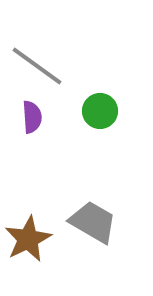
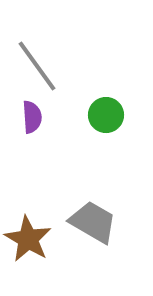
gray line: rotated 18 degrees clockwise
green circle: moved 6 px right, 4 px down
brown star: rotated 15 degrees counterclockwise
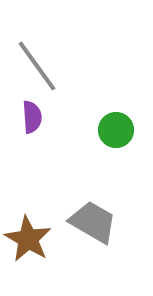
green circle: moved 10 px right, 15 px down
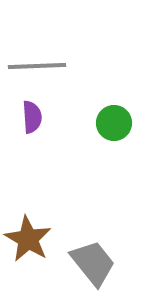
gray line: rotated 56 degrees counterclockwise
green circle: moved 2 px left, 7 px up
gray trapezoid: moved 41 px down; rotated 21 degrees clockwise
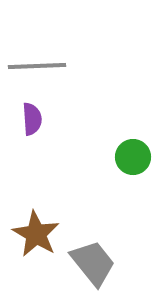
purple semicircle: moved 2 px down
green circle: moved 19 px right, 34 px down
brown star: moved 8 px right, 5 px up
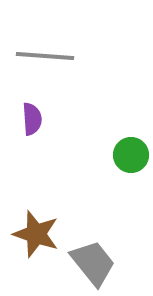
gray line: moved 8 px right, 10 px up; rotated 6 degrees clockwise
green circle: moved 2 px left, 2 px up
brown star: rotated 12 degrees counterclockwise
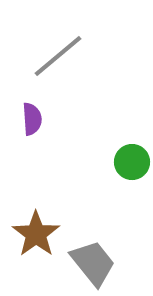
gray line: moved 13 px right; rotated 44 degrees counterclockwise
green circle: moved 1 px right, 7 px down
brown star: rotated 18 degrees clockwise
